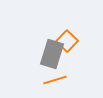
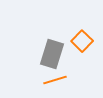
orange square: moved 15 px right
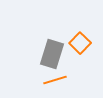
orange square: moved 2 px left, 2 px down
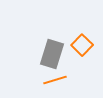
orange square: moved 2 px right, 2 px down
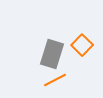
orange line: rotated 10 degrees counterclockwise
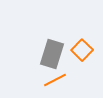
orange square: moved 5 px down
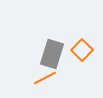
orange line: moved 10 px left, 2 px up
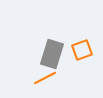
orange square: rotated 25 degrees clockwise
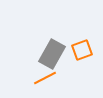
gray rectangle: rotated 12 degrees clockwise
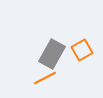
orange square: rotated 10 degrees counterclockwise
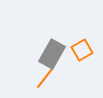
orange line: rotated 25 degrees counterclockwise
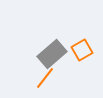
gray rectangle: rotated 20 degrees clockwise
